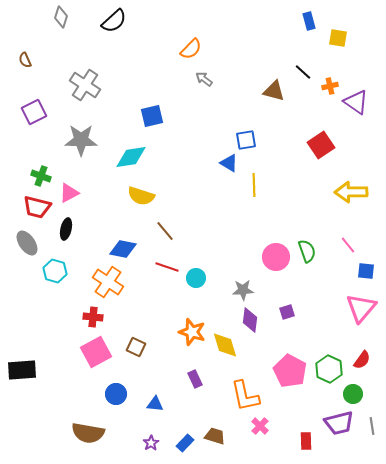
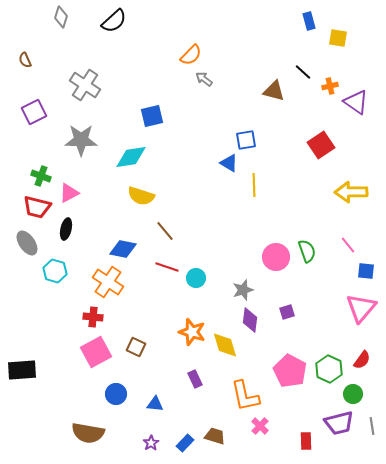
orange semicircle at (191, 49): moved 6 px down
gray star at (243, 290): rotated 15 degrees counterclockwise
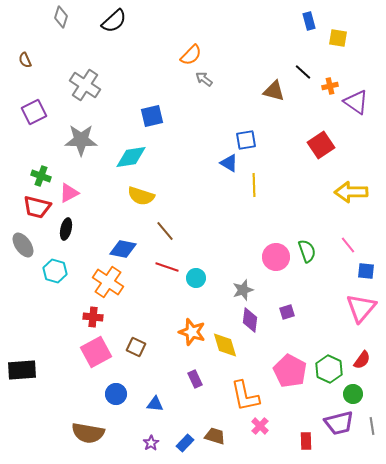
gray ellipse at (27, 243): moved 4 px left, 2 px down
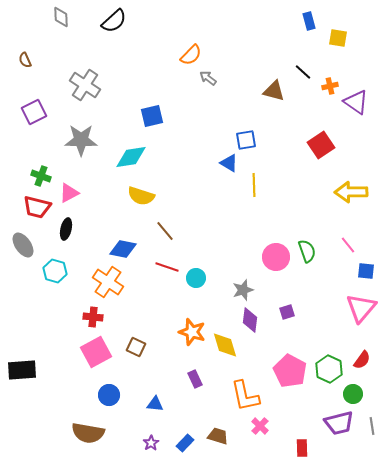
gray diamond at (61, 17): rotated 20 degrees counterclockwise
gray arrow at (204, 79): moved 4 px right, 1 px up
blue circle at (116, 394): moved 7 px left, 1 px down
brown trapezoid at (215, 436): moved 3 px right
red rectangle at (306, 441): moved 4 px left, 7 px down
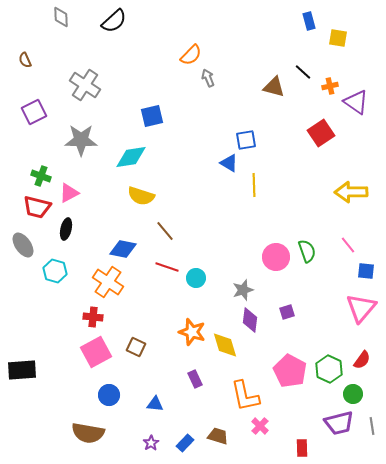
gray arrow at (208, 78): rotated 30 degrees clockwise
brown triangle at (274, 91): moved 4 px up
red square at (321, 145): moved 12 px up
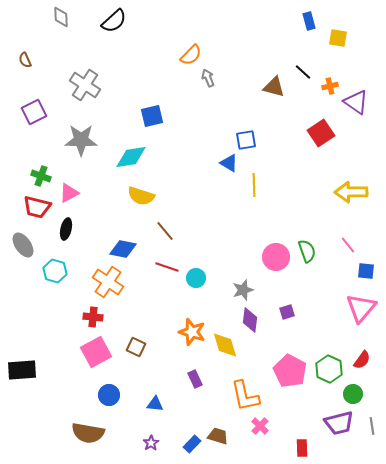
blue rectangle at (185, 443): moved 7 px right, 1 px down
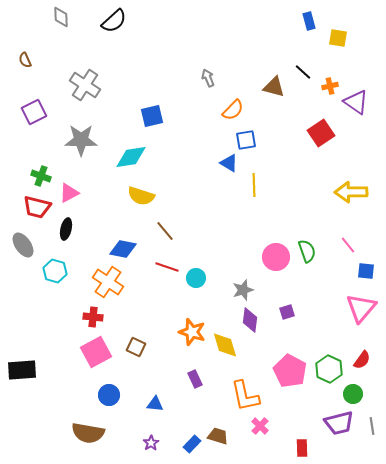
orange semicircle at (191, 55): moved 42 px right, 55 px down
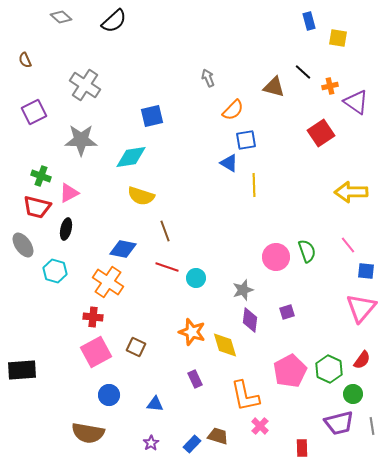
gray diamond at (61, 17): rotated 45 degrees counterclockwise
brown line at (165, 231): rotated 20 degrees clockwise
pink pentagon at (290, 371): rotated 16 degrees clockwise
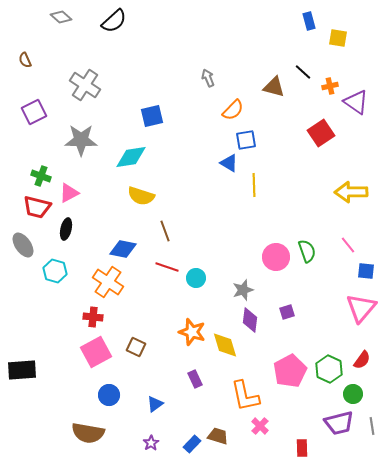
blue triangle at (155, 404): rotated 42 degrees counterclockwise
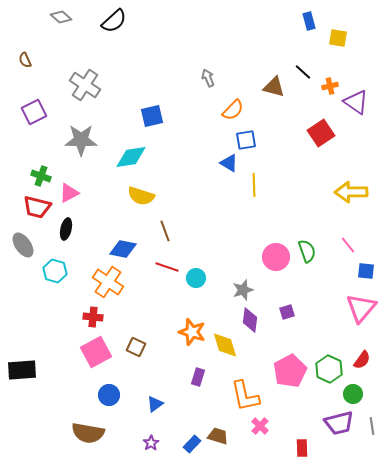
purple rectangle at (195, 379): moved 3 px right, 2 px up; rotated 42 degrees clockwise
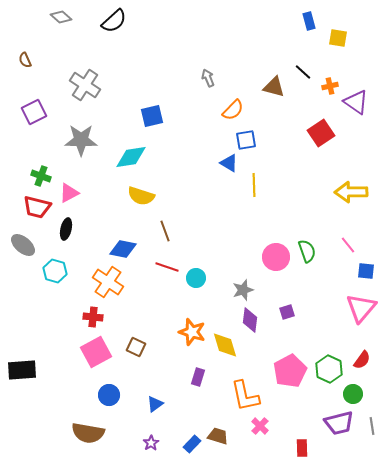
gray ellipse at (23, 245): rotated 15 degrees counterclockwise
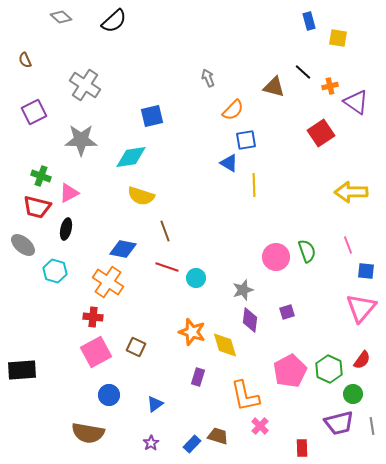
pink line at (348, 245): rotated 18 degrees clockwise
